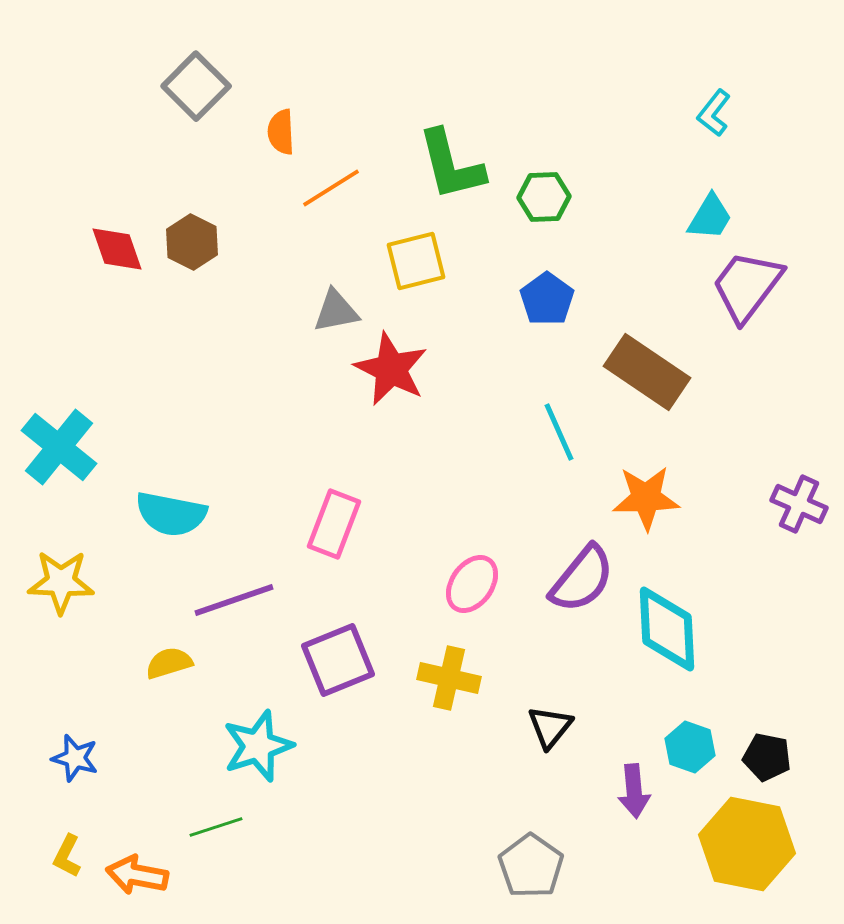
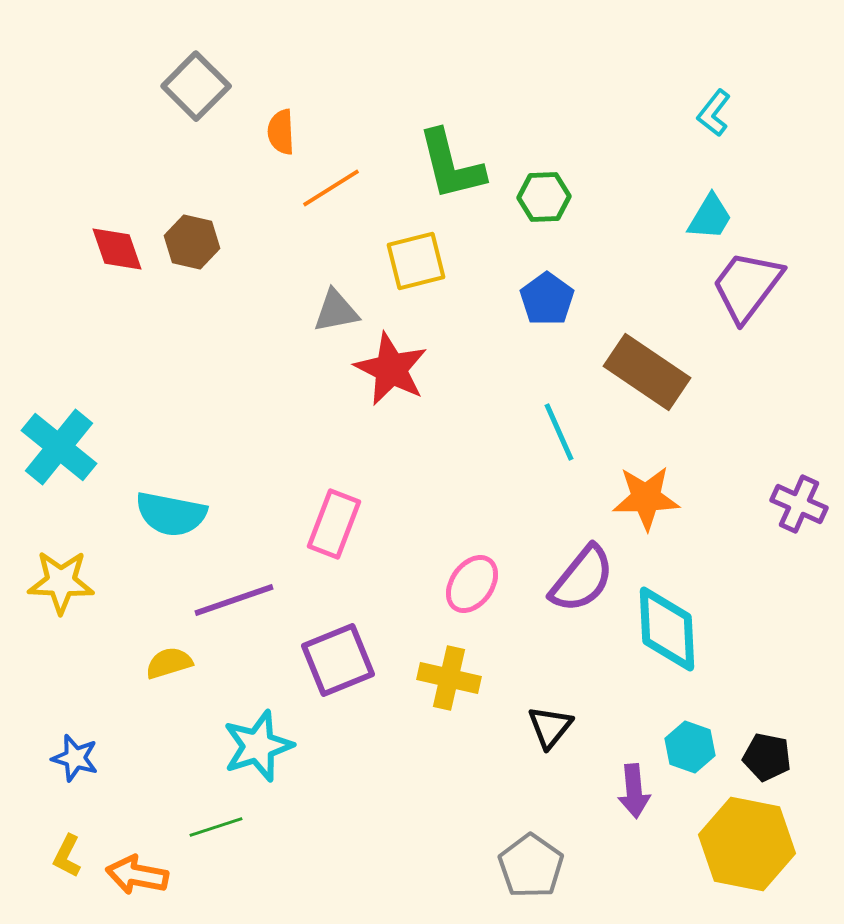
brown hexagon: rotated 14 degrees counterclockwise
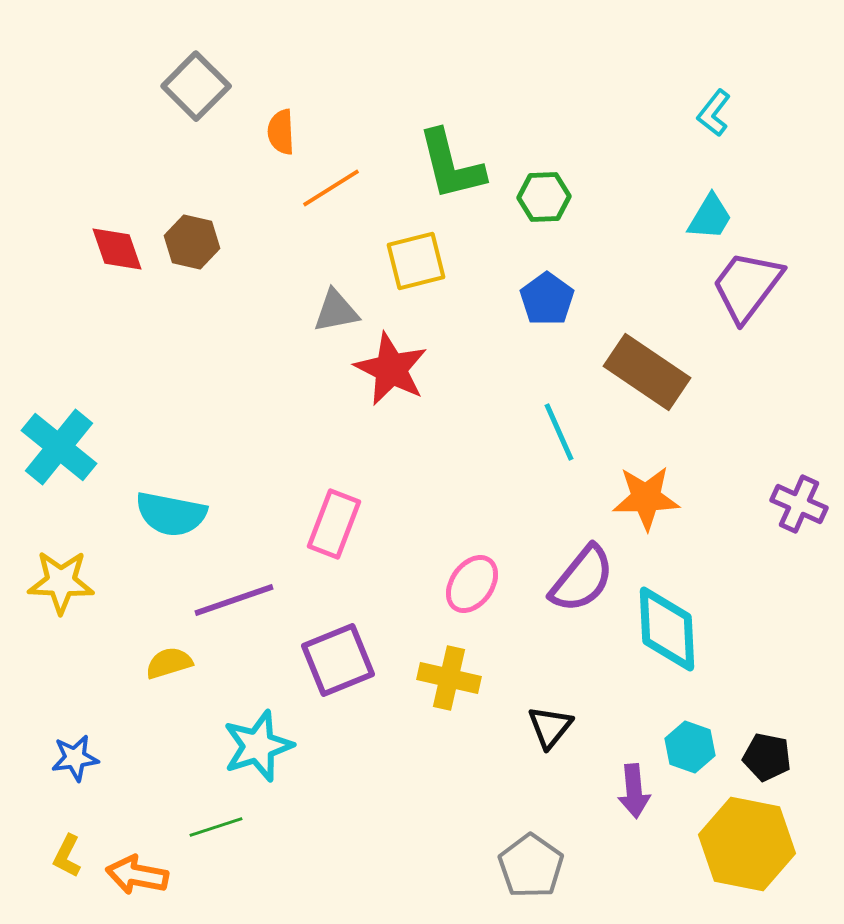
blue star: rotated 24 degrees counterclockwise
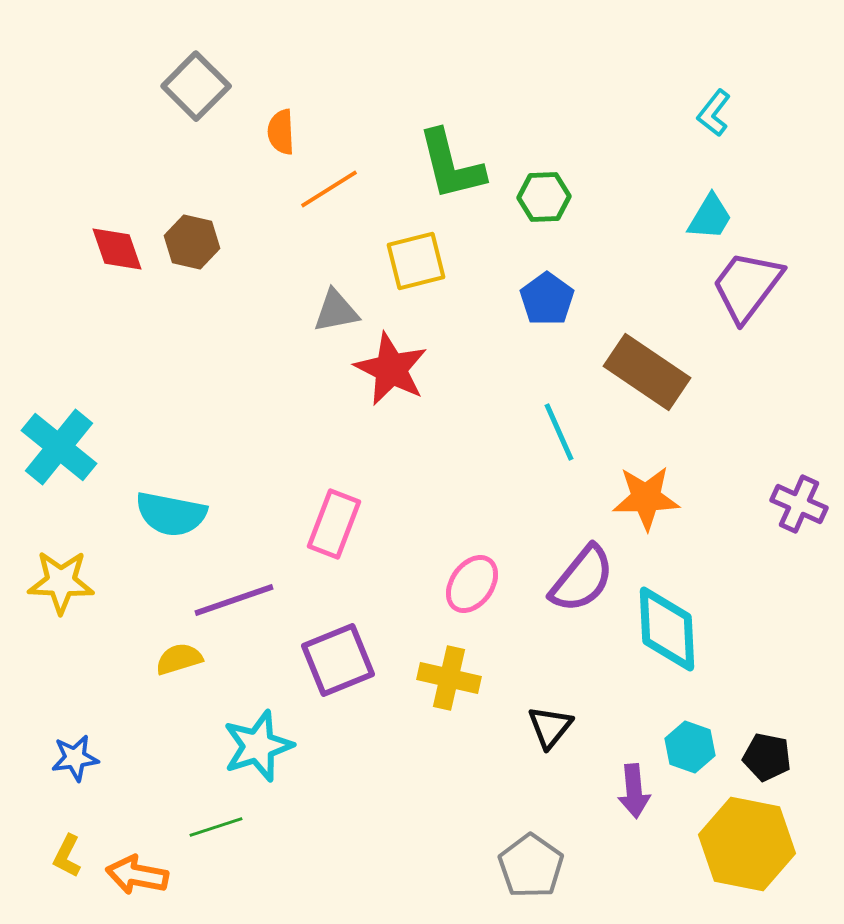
orange line: moved 2 px left, 1 px down
yellow semicircle: moved 10 px right, 4 px up
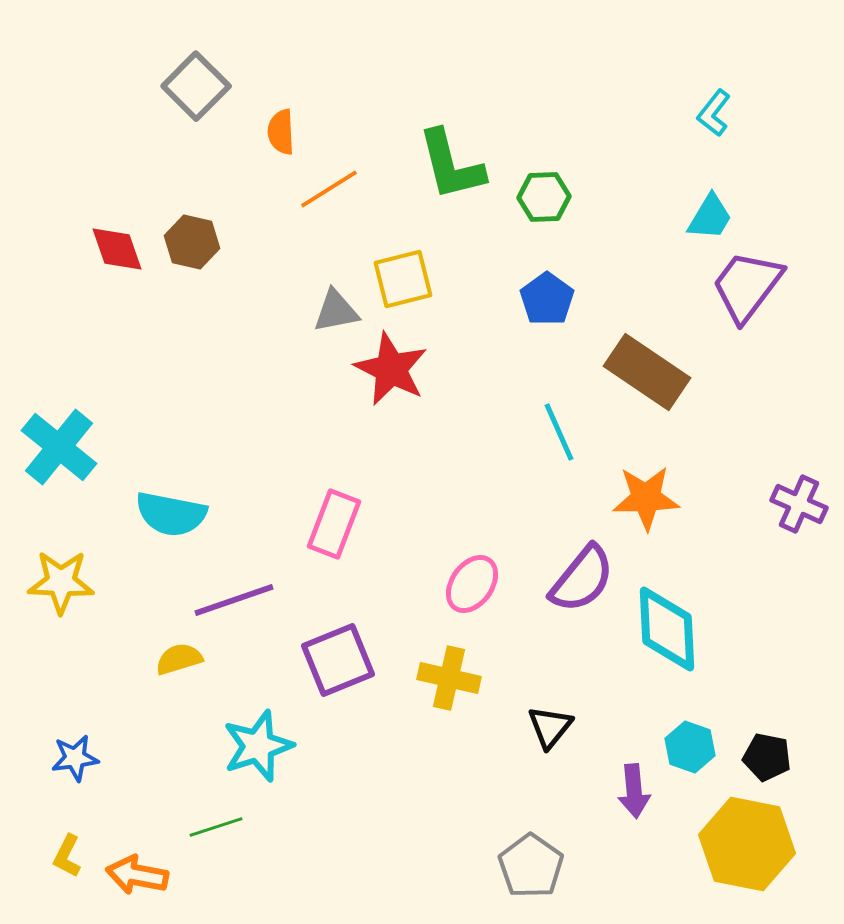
yellow square: moved 13 px left, 18 px down
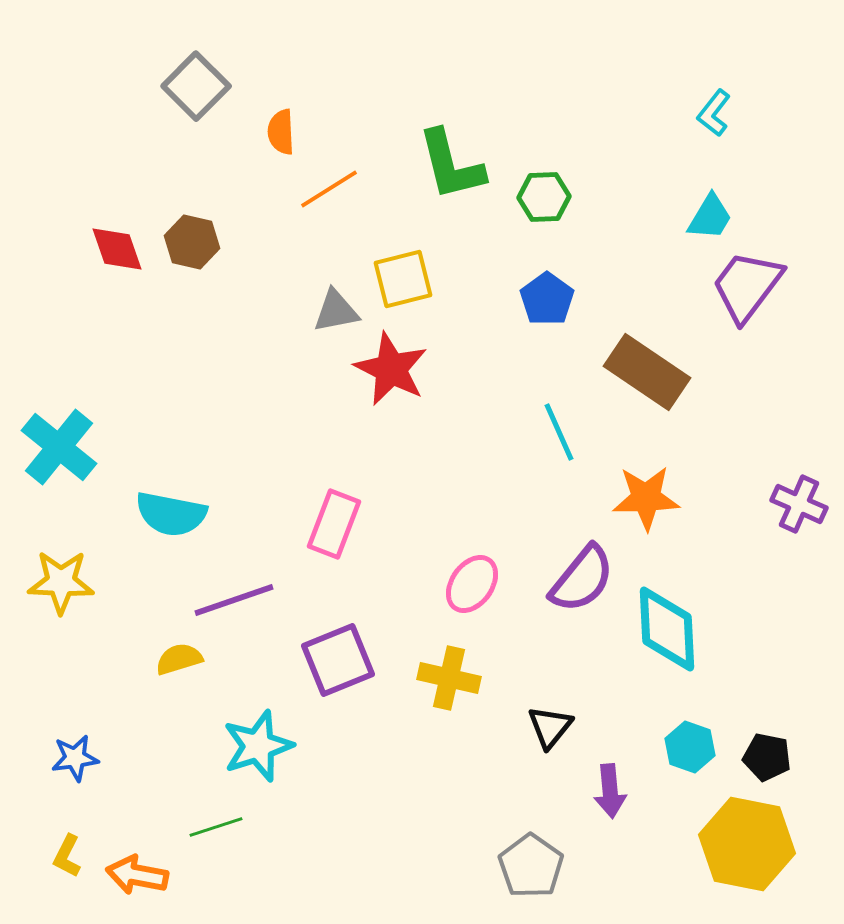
purple arrow: moved 24 px left
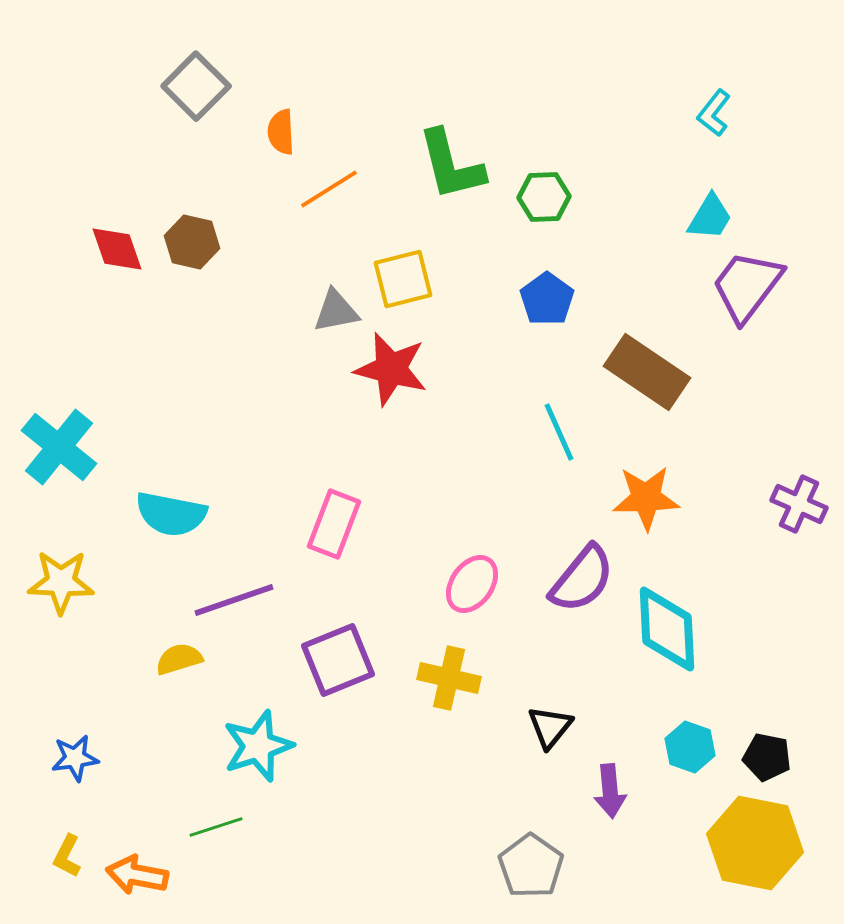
red star: rotated 12 degrees counterclockwise
yellow hexagon: moved 8 px right, 1 px up
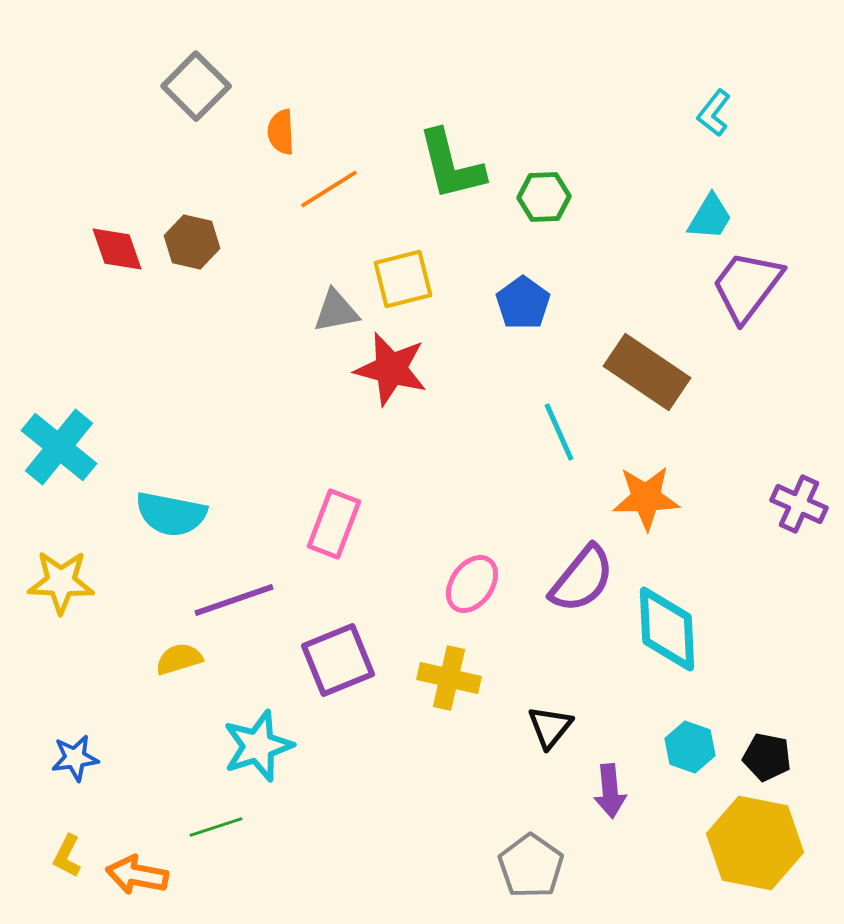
blue pentagon: moved 24 px left, 4 px down
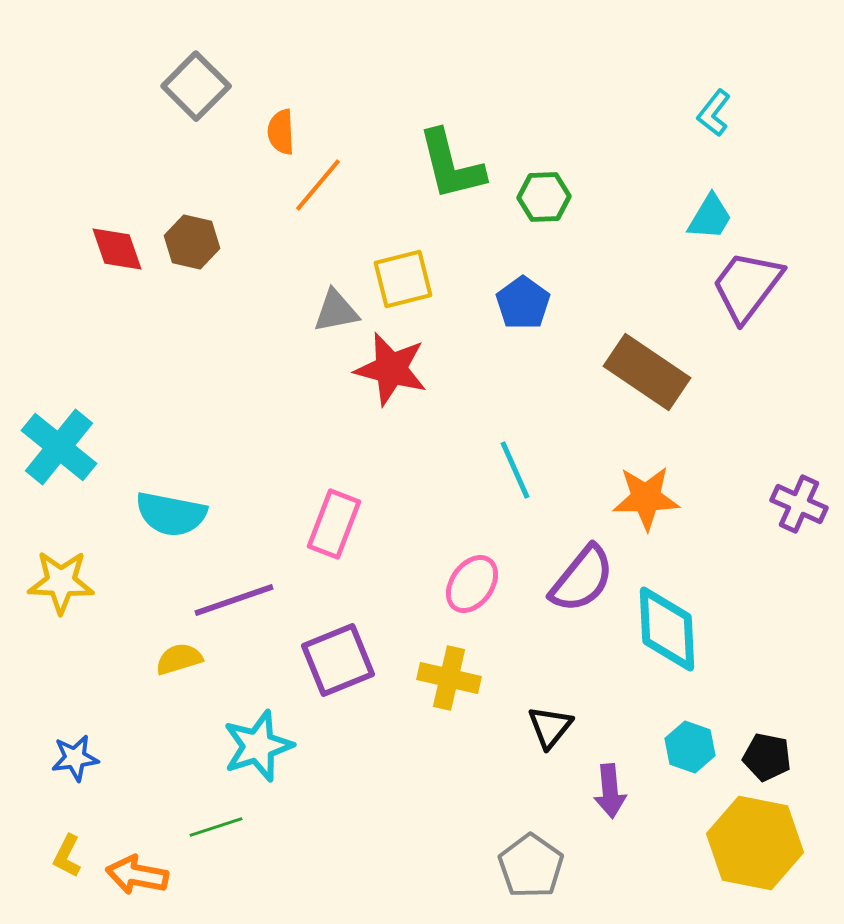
orange line: moved 11 px left, 4 px up; rotated 18 degrees counterclockwise
cyan line: moved 44 px left, 38 px down
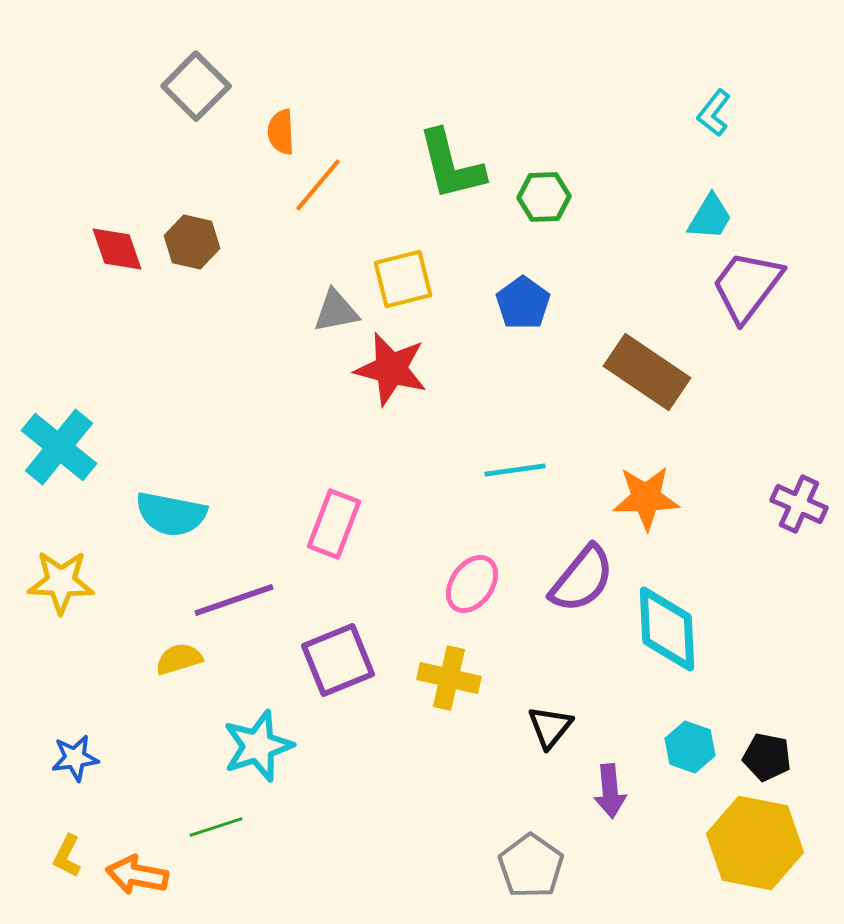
cyan line: rotated 74 degrees counterclockwise
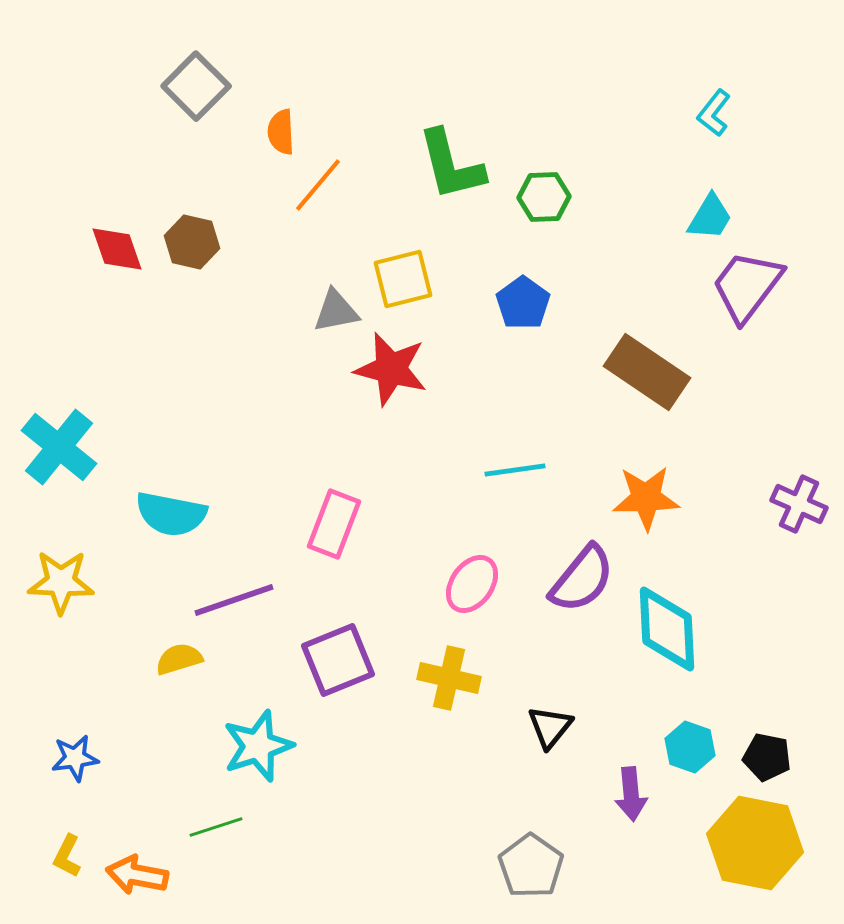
purple arrow: moved 21 px right, 3 px down
